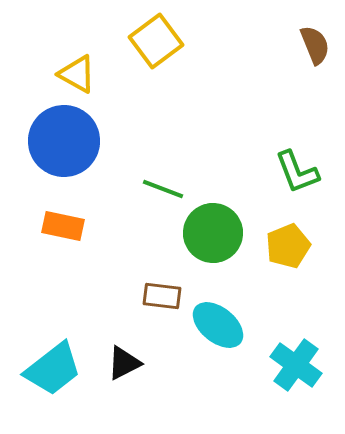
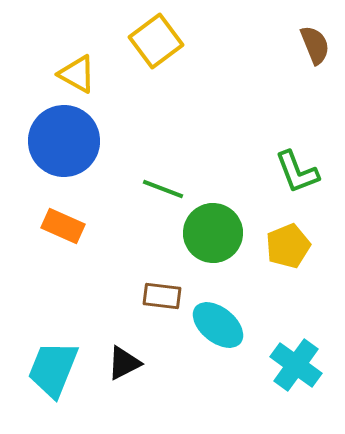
orange rectangle: rotated 12 degrees clockwise
cyan trapezoid: rotated 150 degrees clockwise
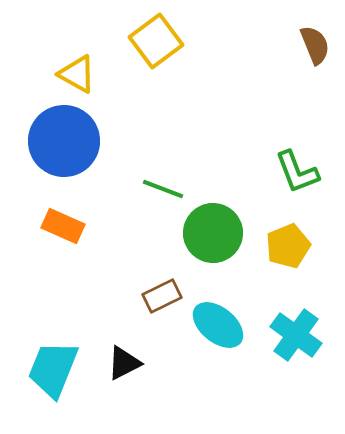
brown rectangle: rotated 33 degrees counterclockwise
cyan cross: moved 30 px up
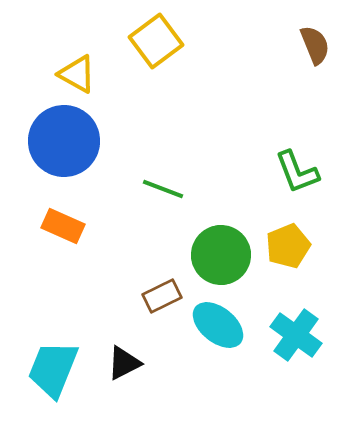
green circle: moved 8 px right, 22 px down
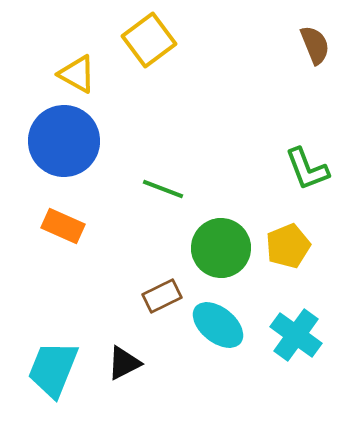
yellow square: moved 7 px left, 1 px up
green L-shape: moved 10 px right, 3 px up
green circle: moved 7 px up
